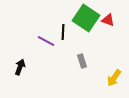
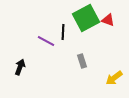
green square: rotated 28 degrees clockwise
yellow arrow: rotated 18 degrees clockwise
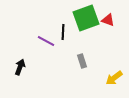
green square: rotated 8 degrees clockwise
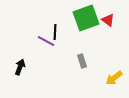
red triangle: rotated 16 degrees clockwise
black line: moved 8 px left
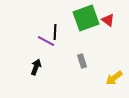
black arrow: moved 16 px right
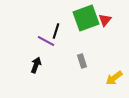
red triangle: moved 3 px left; rotated 32 degrees clockwise
black line: moved 1 px right, 1 px up; rotated 14 degrees clockwise
black arrow: moved 2 px up
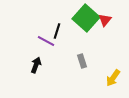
green square: rotated 28 degrees counterclockwise
black line: moved 1 px right
yellow arrow: moved 1 px left; rotated 18 degrees counterclockwise
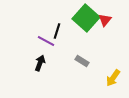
gray rectangle: rotated 40 degrees counterclockwise
black arrow: moved 4 px right, 2 px up
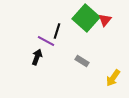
black arrow: moved 3 px left, 6 px up
